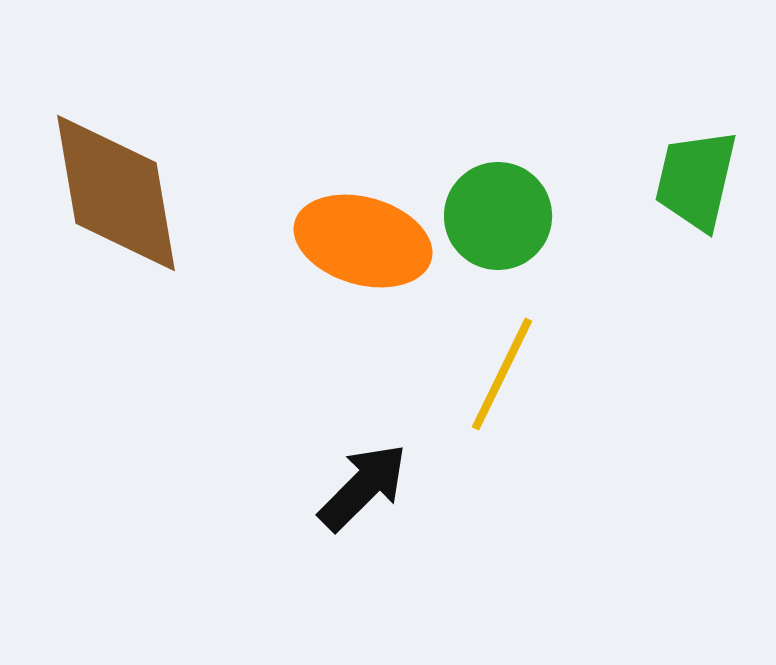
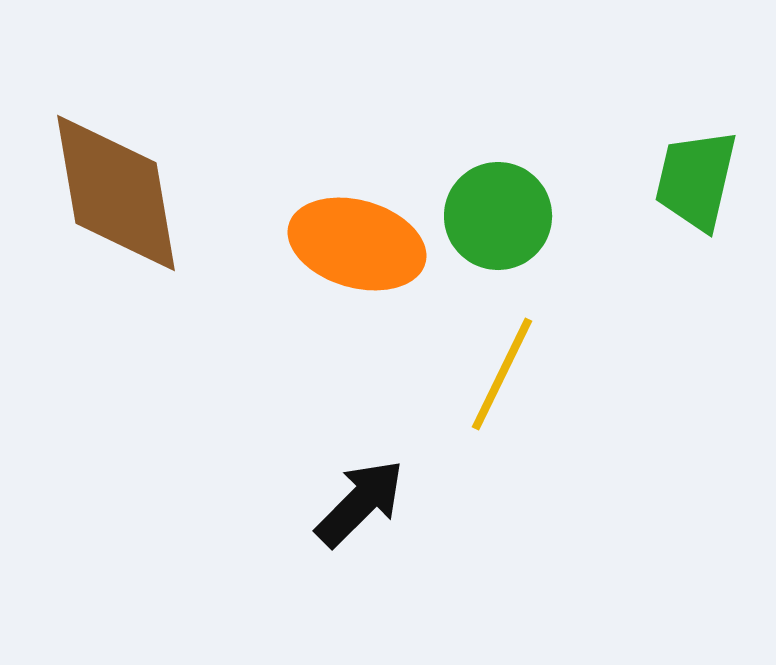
orange ellipse: moved 6 px left, 3 px down
black arrow: moved 3 px left, 16 px down
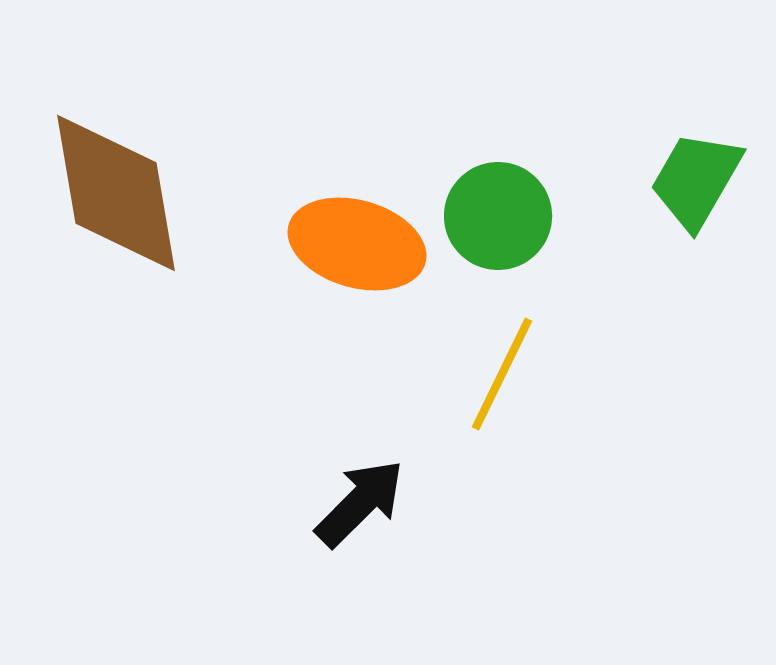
green trapezoid: rotated 17 degrees clockwise
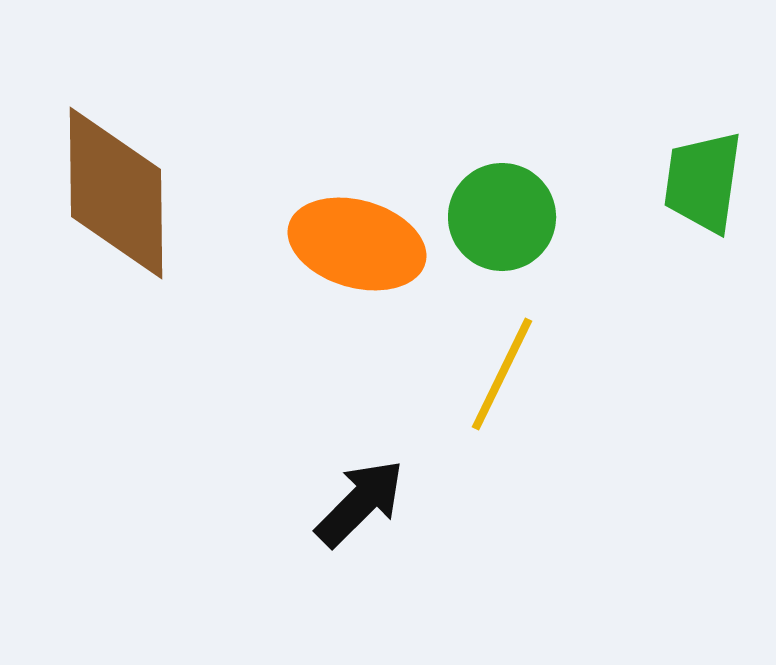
green trapezoid: moved 7 px right, 2 px down; rotated 22 degrees counterclockwise
brown diamond: rotated 9 degrees clockwise
green circle: moved 4 px right, 1 px down
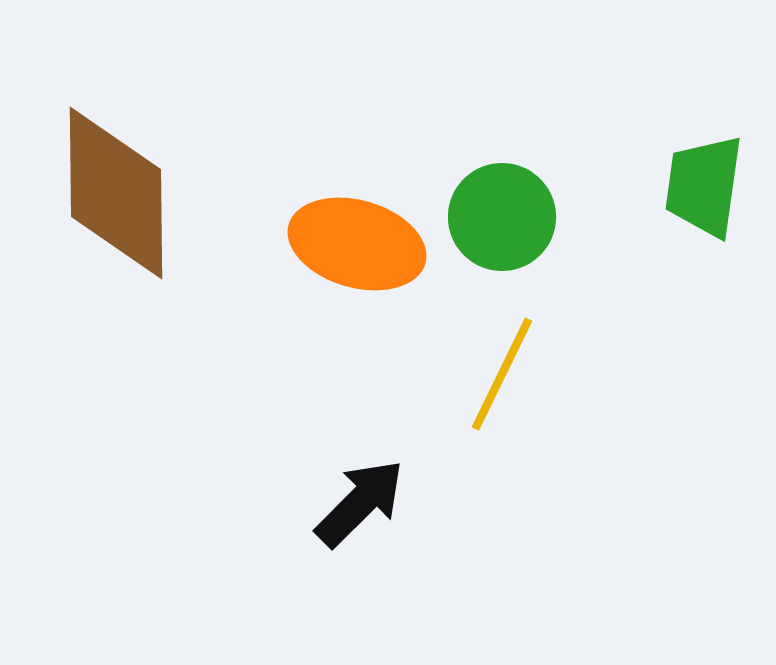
green trapezoid: moved 1 px right, 4 px down
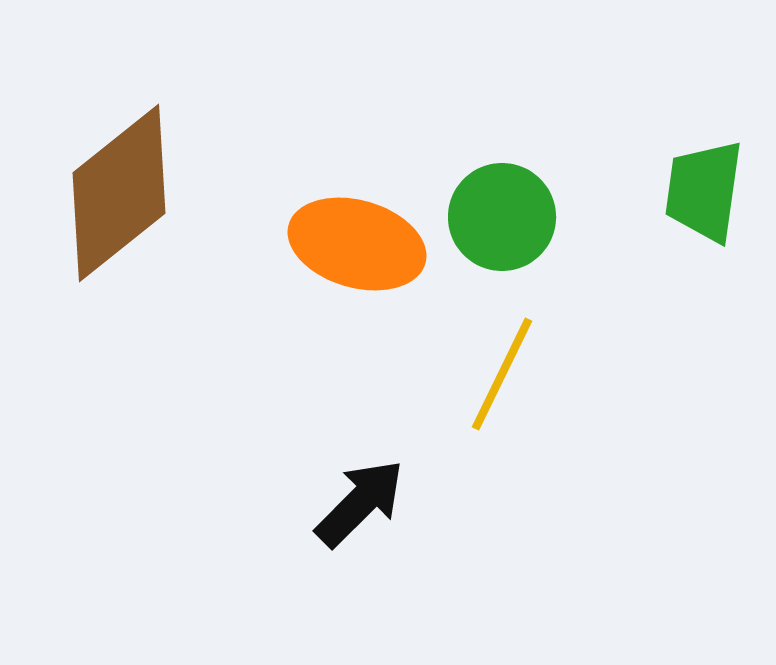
green trapezoid: moved 5 px down
brown diamond: moved 3 px right; rotated 52 degrees clockwise
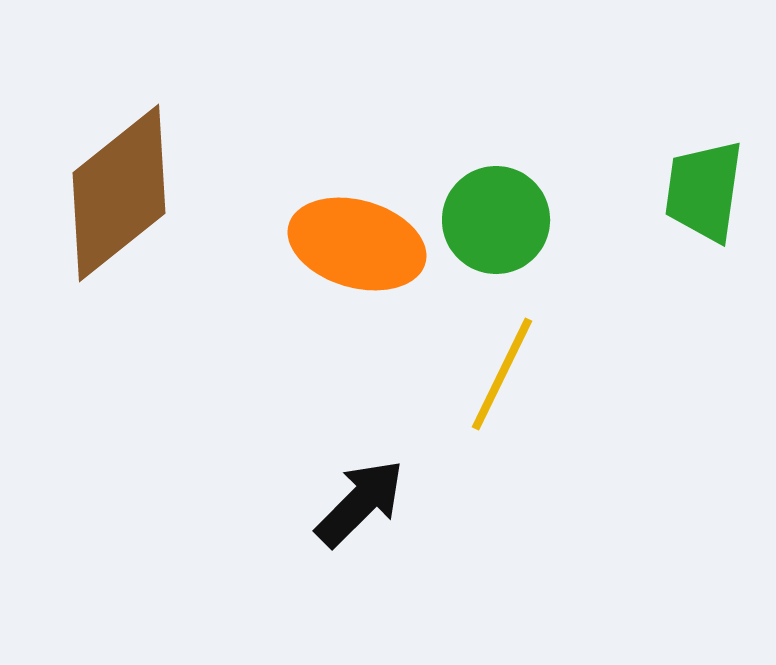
green circle: moved 6 px left, 3 px down
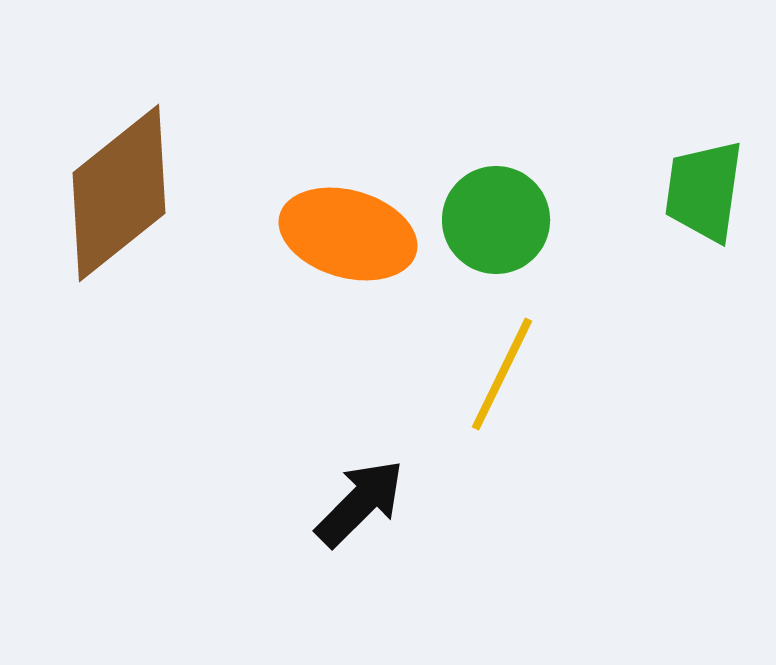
orange ellipse: moved 9 px left, 10 px up
